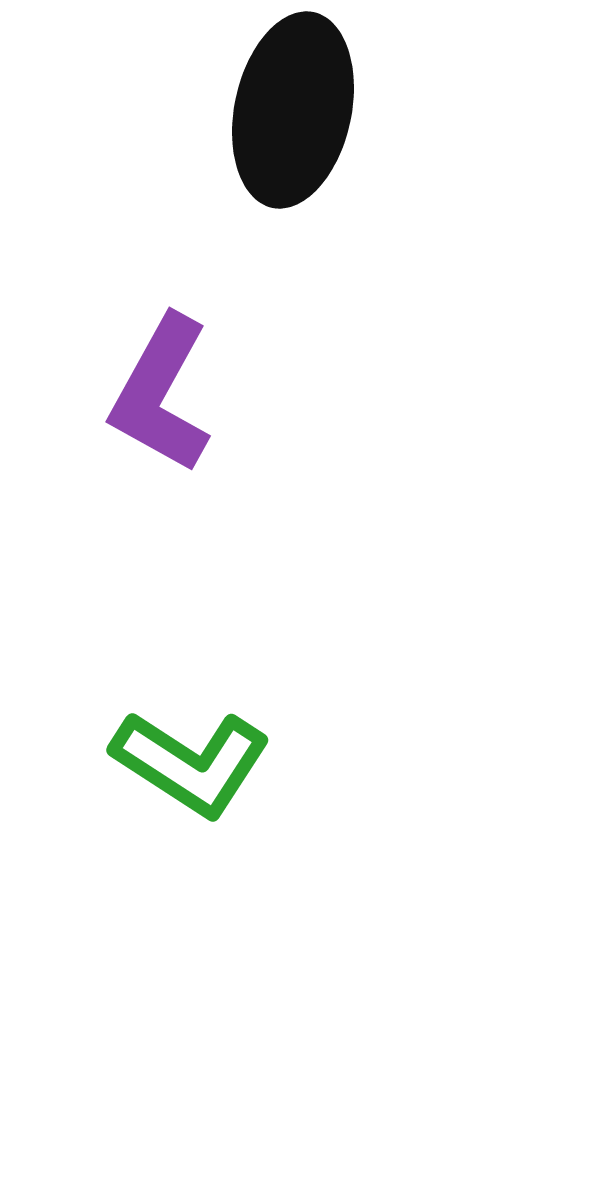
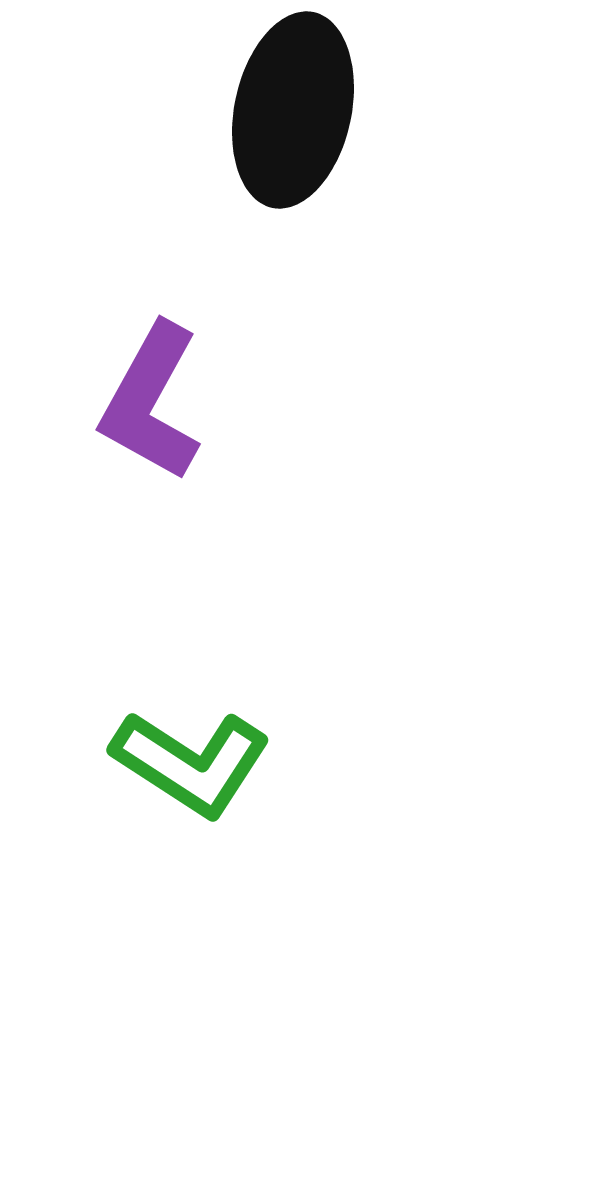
purple L-shape: moved 10 px left, 8 px down
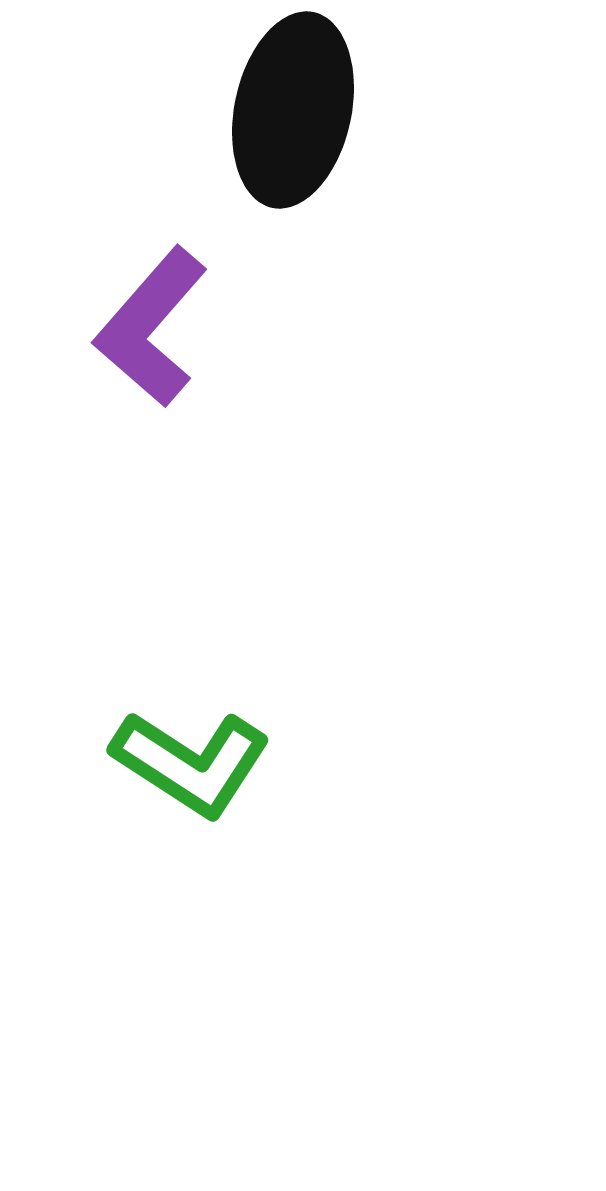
purple L-shape: moved 75 px up; rotated 12 degrees clockwise
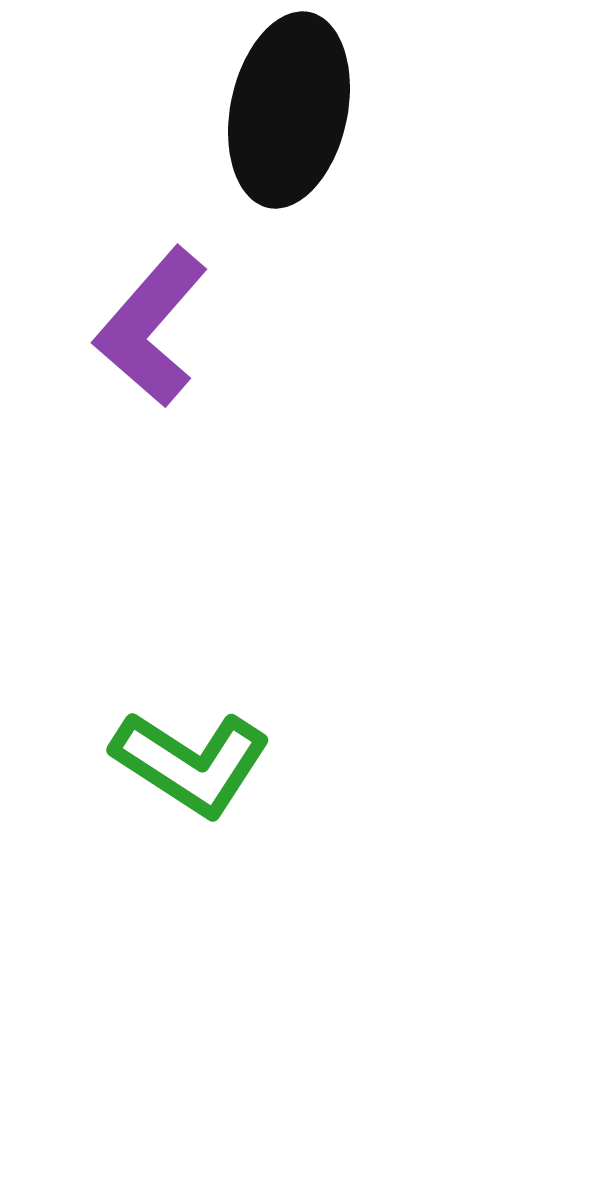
black ellipse: moved 4 px left
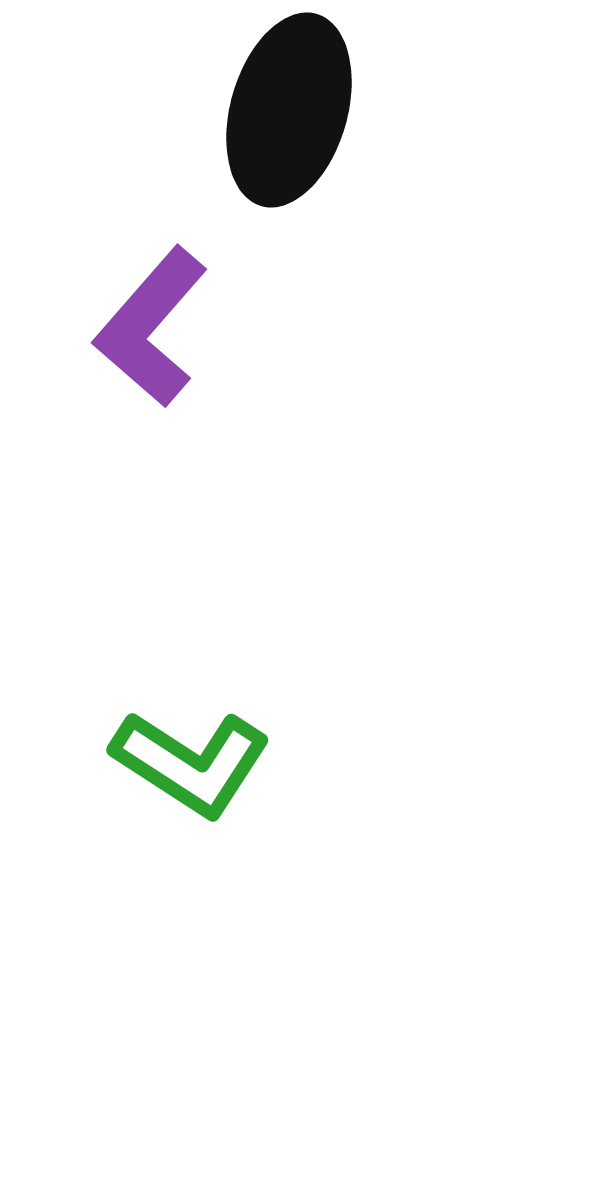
black ellipse: rotated 4 degrees clockwise
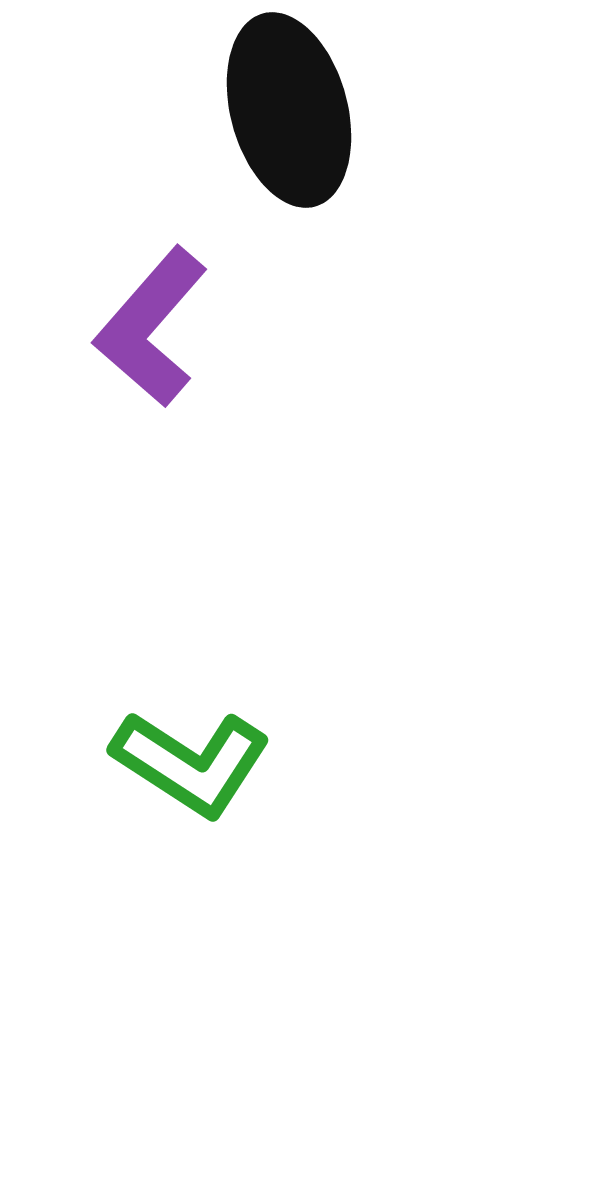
black ellipse: rotated 31 degrees counterclockwise
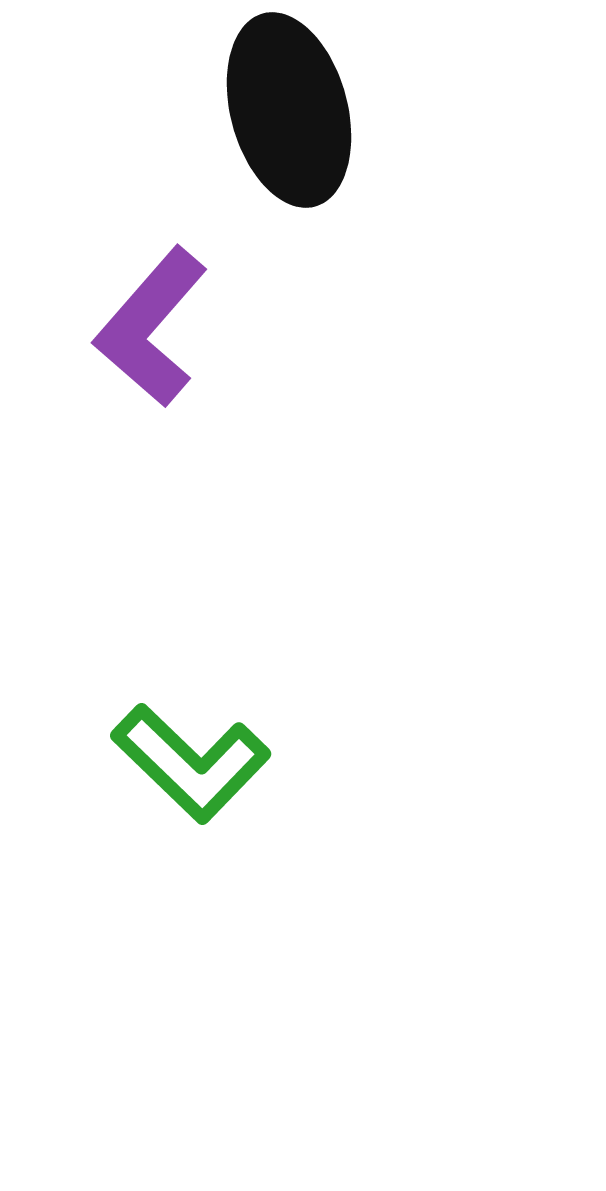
green L-shape: rotated 11 degrees clockwise
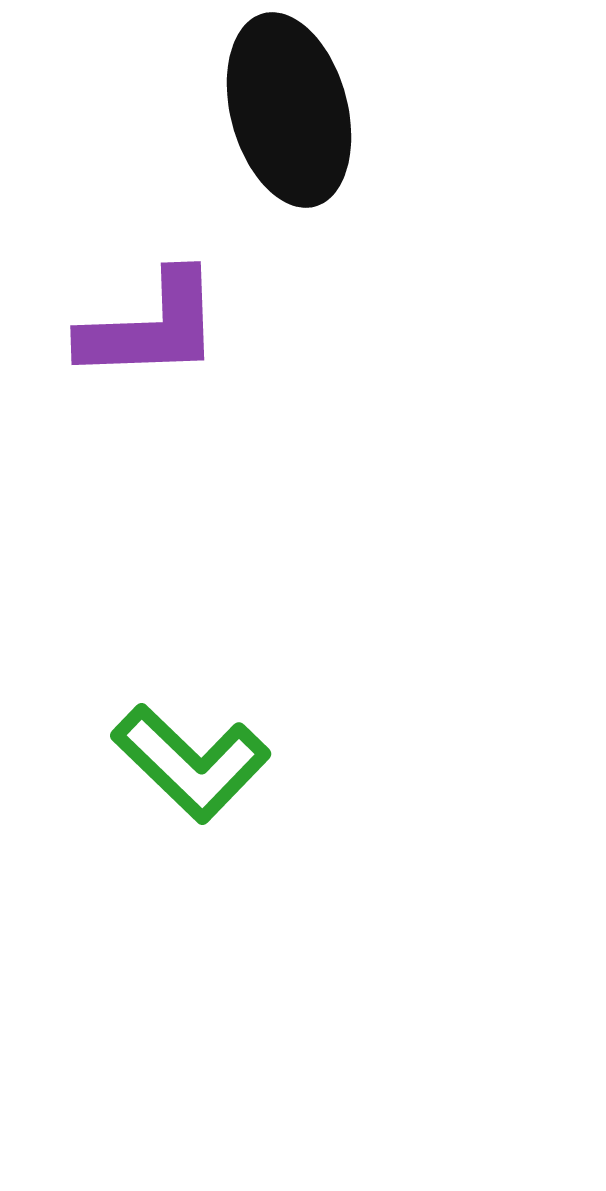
purple L-shape: rotated 133 degrees counterclockwise
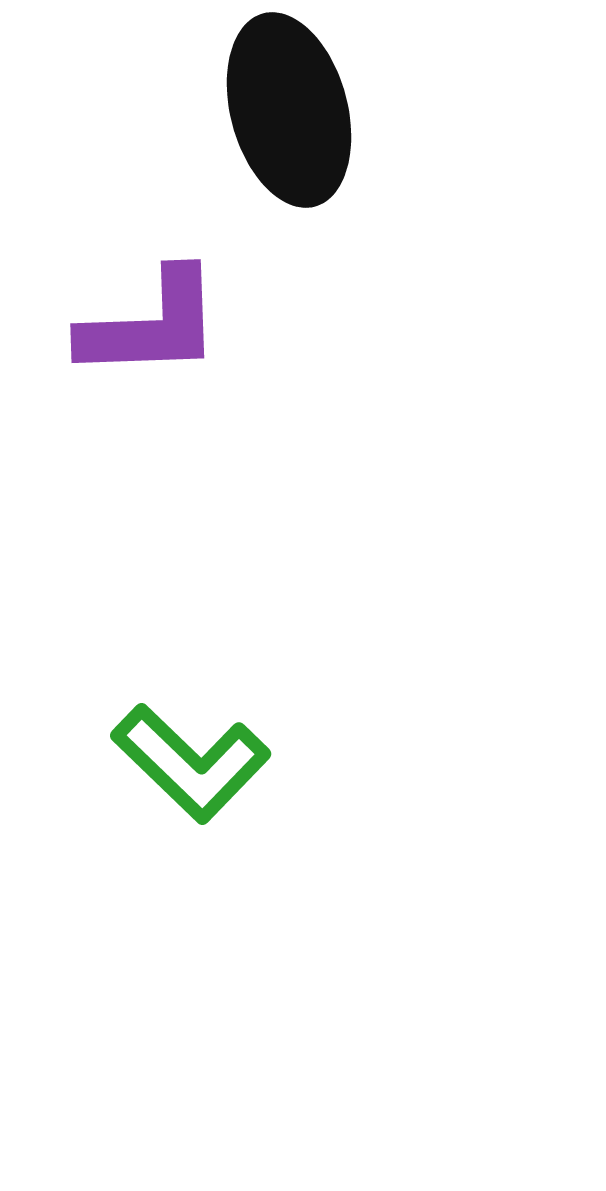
purple L-shape: moved 2 px up
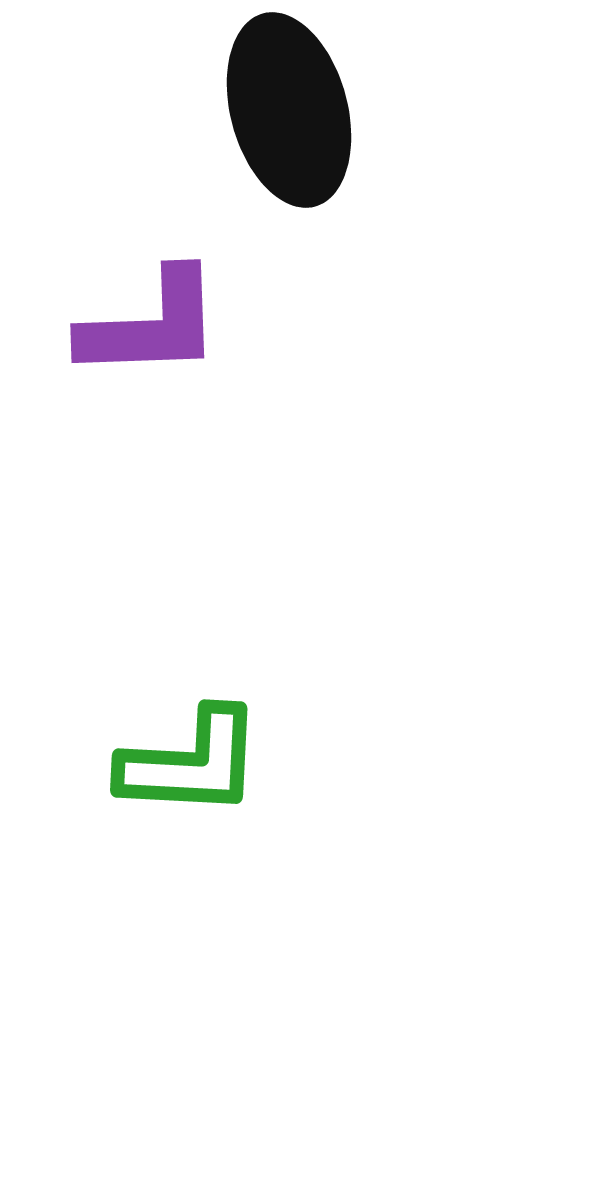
green L-shape: rotated 41 degrees counterclockwise
